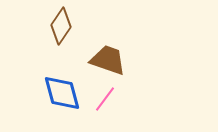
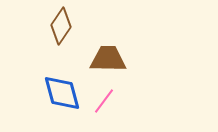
brown trapezoid: moved 1 px up; rotated 18 degrees counterclockwise
pink line: moved 1 px left, 2 px down
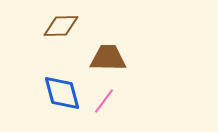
brown diamond: rotated 54 degrees clockwise
brown trapezoid: moved 1 px up
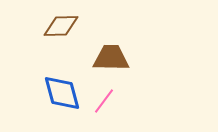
brown trapezoid: moved 3 px right
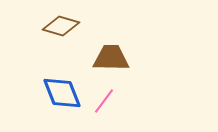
brown diamond: rotated 18 degrees clockwise
blue diamond: rotated 6 degrees counterclockwise
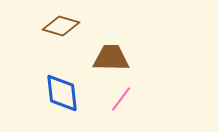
blue diamond: rotated 15 degrees clockwise
pink line: moved 17 px right, 2 px up
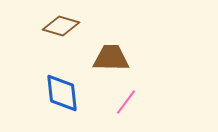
pink line: moved 5 px right, 3 px down
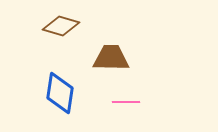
blue diamond: moved 2 px left; rotated 15 degrees clockwise
pink line: rotated 52 degrees clockwise
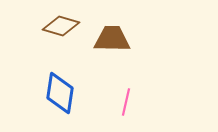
brown trapezoid: moved 1 px right, 19 px up
pink line: rotated 76 degrees counterclockwise
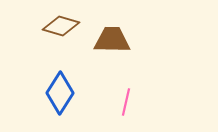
brown trapezoid: moved 1 px down
blue diamond: rotated 24 degrees clockwise
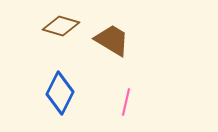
brown trapezoid: rotated 30 degrees clockwise
blue diamond: rotated 6 degrees counterclockwise
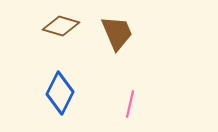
brown trapezoid: moved 5 px right, 7 px up; rotated 36 degrees clockwise
pink line: moved 4 px right, 2 px down
